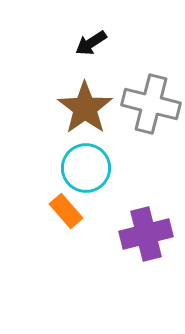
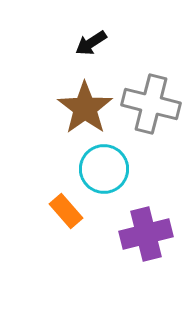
cyan circle: moved 18 px right, 1 px down
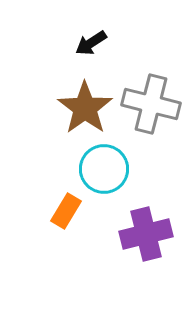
orange rectangle: rotated 72 degrees clockwise
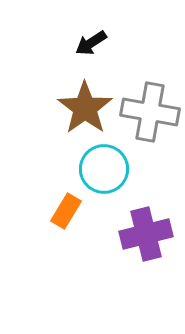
gray cross: moved 1 px left, 8 px down; rotated 4 degrees counterclockwise
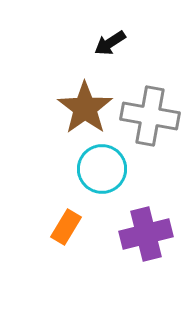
black arrow: moved 19 px right
gray cross: moved 4 px down
cyan circle: moved 2 px left
orange rectangle: moved 16 px down
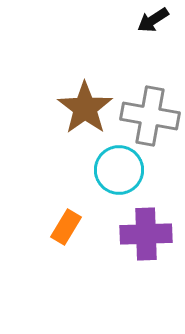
black arrow: moved 43 px right, 23 px up
cyan circle: moved 17 px right, 1 px down
purple cross: rotated 12 degrees clockwise
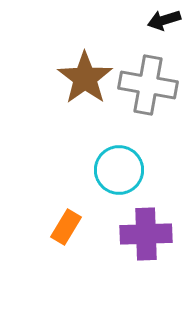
black arrow: moved 11 px right; rotated 16 degrees clockwise
brown star: moved 30 px up
gray cross: moved 2 px left, 31 px up
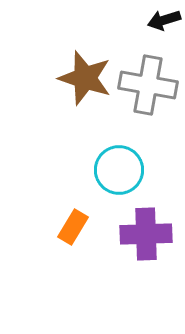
brown star: rotated 18 degrees counterclockwise
orange rectangle: moved 7 px right
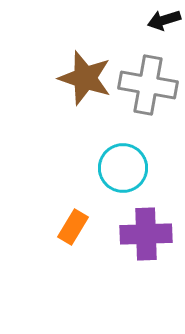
cyan circle: moved 4 px right, 2 px up
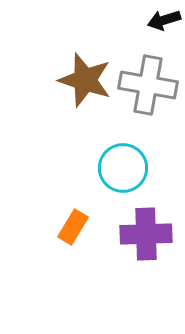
brown star: moved 2 px down
